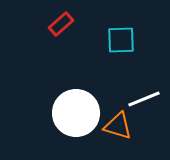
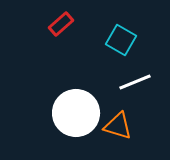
cyan square: rotated 32 degrees clockwise
white line: moved 9 px left, 17 px up
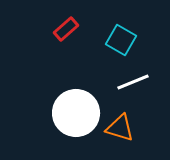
red rectangle: moved 5 px right, 5 px down
white line: moved 2 px left
orange triangle: moved 2 px right, 2 px down
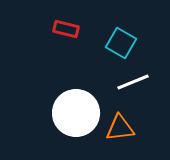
red rectangle: rotated 55 degrees clockwise
cyan square: moved 3 px down
orange triangle: rotated 24 degrees counterclockwise
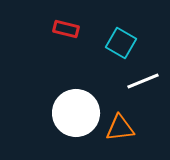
white line: moved 10 px right, 1 px up
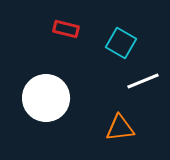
white circle: moved 30 px left, 15 px up
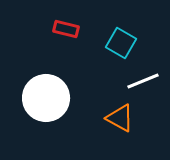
orange triangle: moved 10 px up; rotated 36 degrees clockwise
